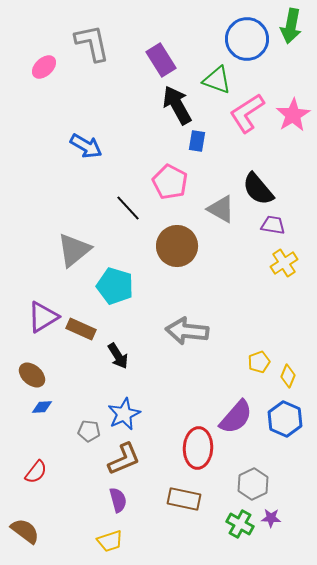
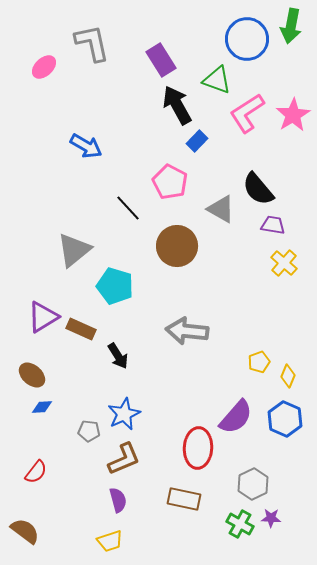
blue rectangle at (197, 141): rotated 35 degrees clockwise
yellow cross at (284, 263): rotated 16 degrees counterclockwise
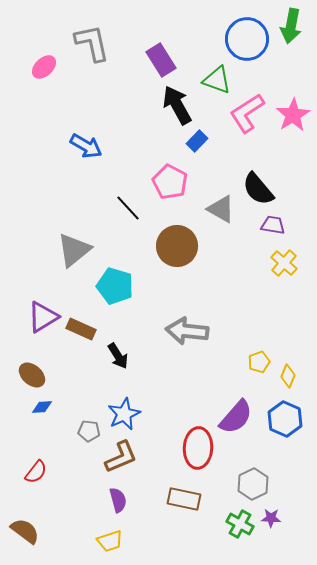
brown L-shape at (124, 459): moved 3 px left, 2 px up
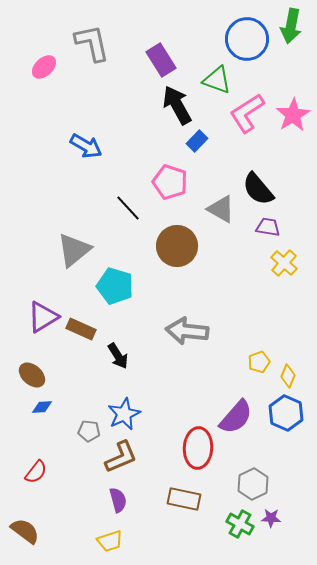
pink pentagon at (170, 182): rotated 8 degrees counterclockwise
purple trapezoid at (273, 225): moved 5 px left, 2 px down
blue hexagon at (285, 419): moved 1 px right, 6 px up
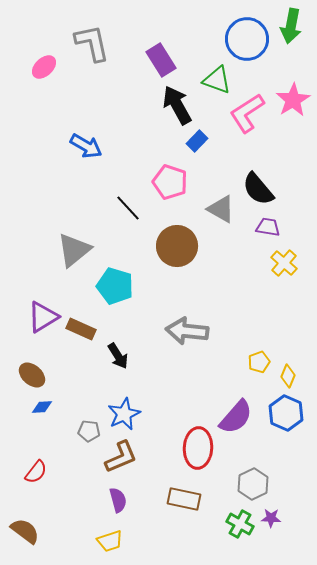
pink star at (293, 115): moved 15 px up
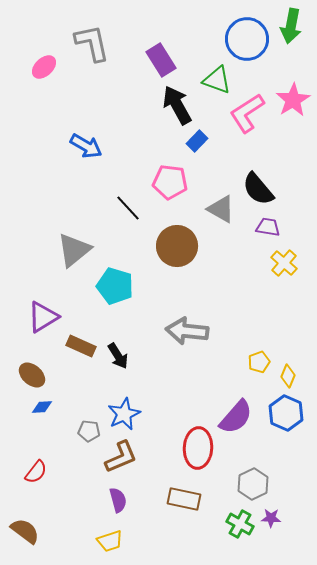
pink pentagon at (170, 182): rotated 12 degrees counterclockwise
brown rectangle at (81, 329): moved 17 px down
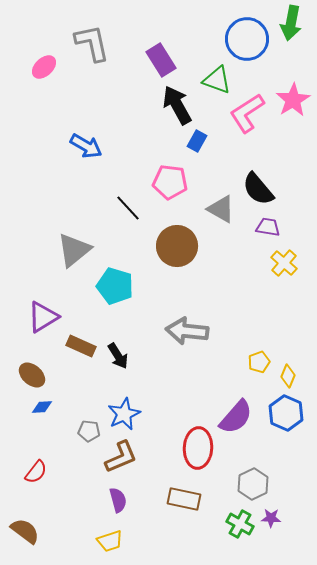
green arrow at (291, 26): moved 3 px up
blue rectangle at (197, 141): rotated 15 degrees counterclockwise
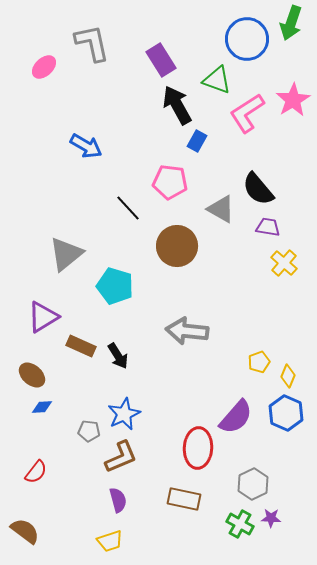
green arrow at (291, 23): rotated 8 degrees clockwise
gray triangle at (74, 250): moved 8 px left, 4 px down
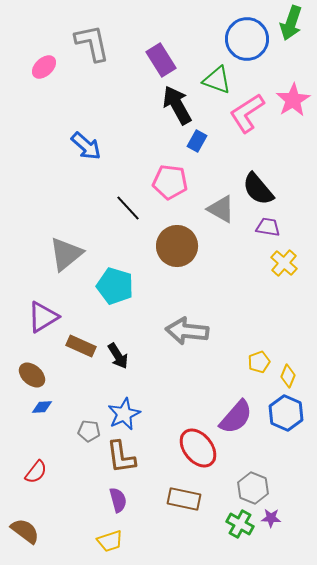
blue arrow at (86, 146): rotated 12 degrees clockwise
red ellipse at (198, 448): rotated 42 degrees counterclockwise
brown L-shape at (121, 457): rotated 105 degrees clockwise
gray hexagon at (253, 484): moved 4 px down; rotated 12 degrees counterclockwise
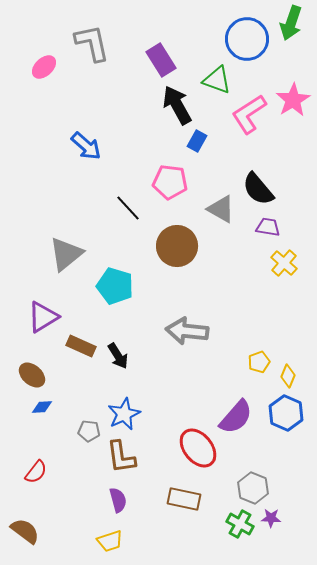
pink L-shape at (247, 113): moved 2 px right, 1 px down
